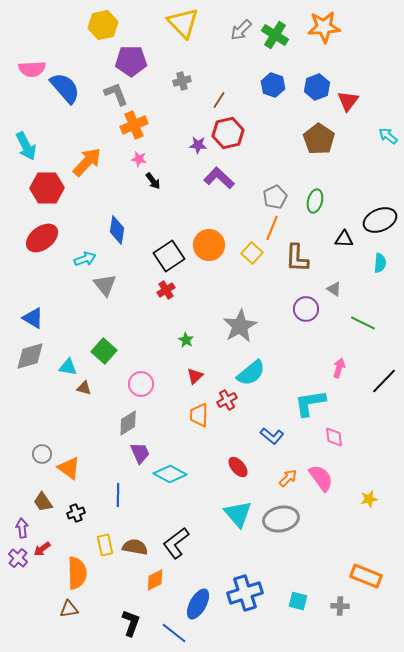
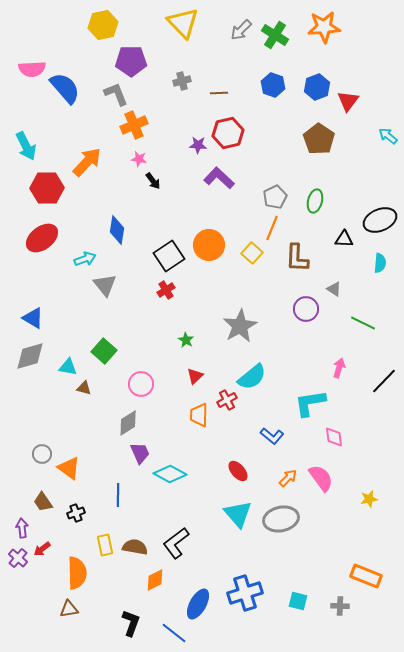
brown line at (219, 100): moved 7 px up; rotated 54 degrees clockwise
cyan semicircle at (251, 373): moved 1 px right, 4 px down
red ellipse at (238, 467): moved 4 px down
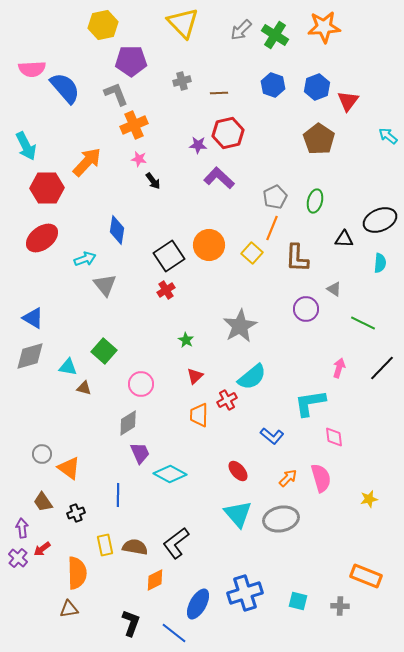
black line at (384, 381): moved 2 px left, 13 px up
pink semicircle at (321, 478): rotated 20 degrees clockwise
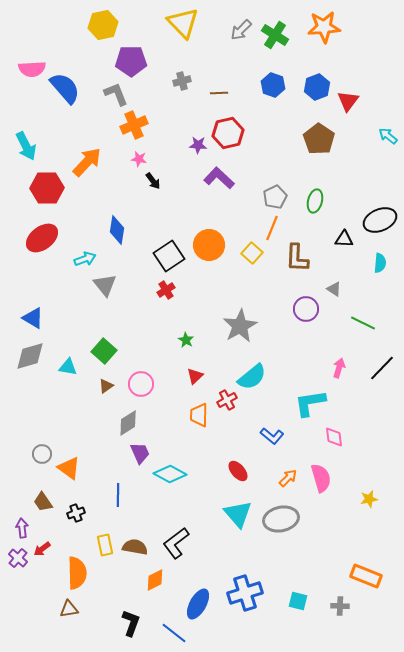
brown triangle at (84, 388): moved 22 px right, 2 px up; rotated 49 degrees counterclockwise
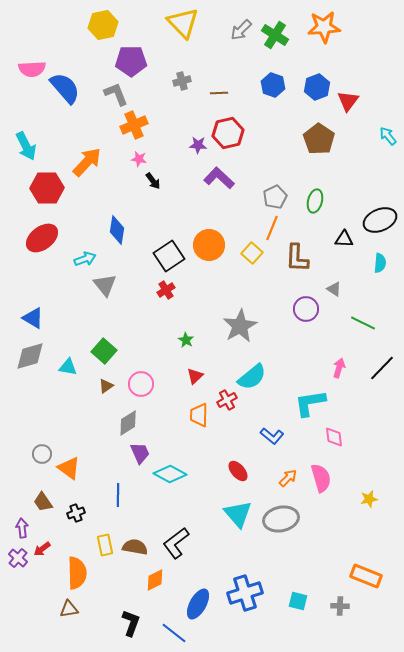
cyan arrow at (388, 136): rotated 12 degrees clockwise
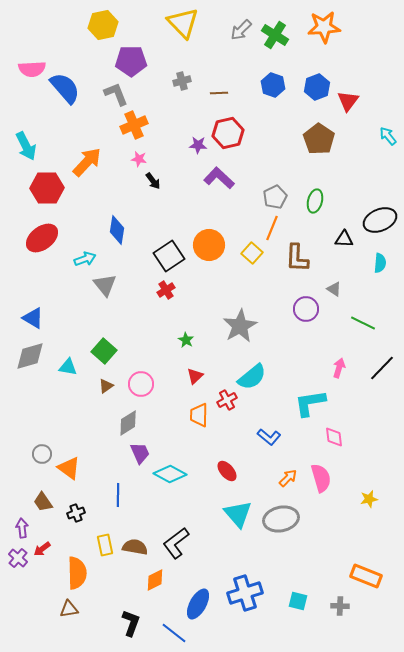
blue L-shape at (272, 436): moved 3 px left, 1 px down
red ellipse at (238, 471): moved 11 px left
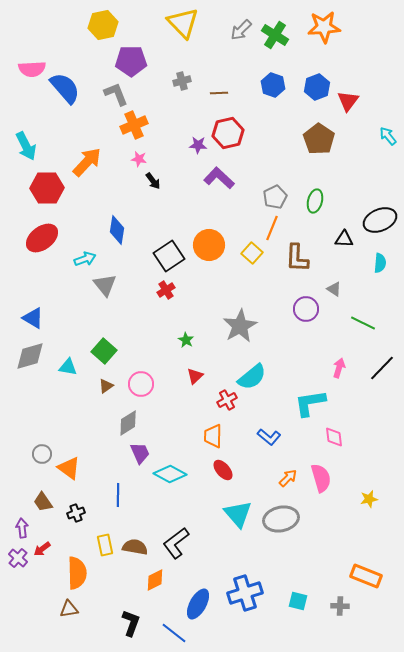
orange trapezoid at (199, 415): moved 14 px right, 21 px down
red ellipse at (227, 471): moved 4 px left, 1 px up
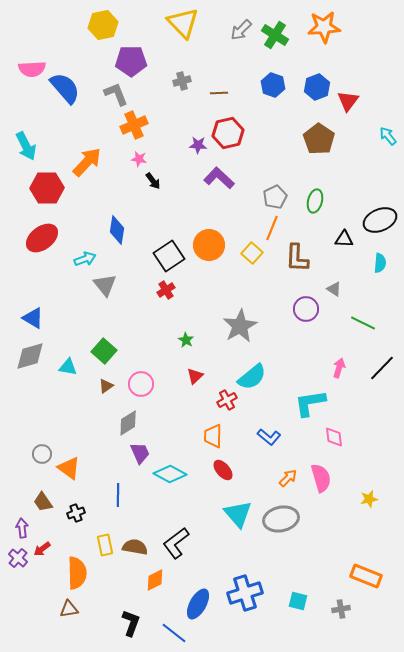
gray cross at (340, 606): moved 1 px right, 3 px down; rotated 12 degrees counterclockwise
